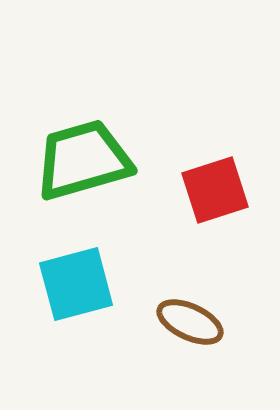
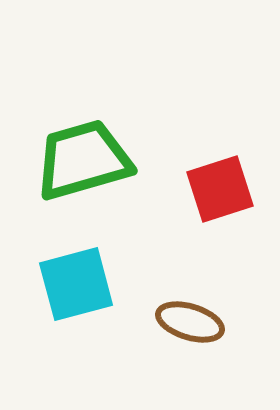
red square: moved 5 px right, 1 px up
brown ellipse: rotated 8 degrees counterclockwise
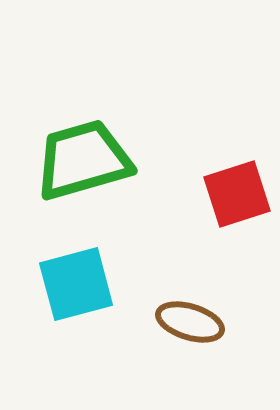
red square: moved 17 px right, 5 px down
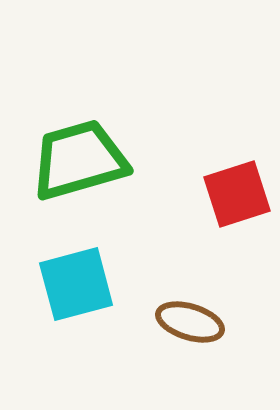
green trapezoid: moved 4 px left
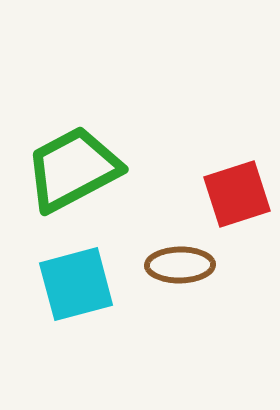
green trapezoid: moved 6 px left, 9 px down; rotated 12 degrees counterclockwise
brown ellipse: moved 10 px left, 57 px up; rotated 18 degrees counterclockwise
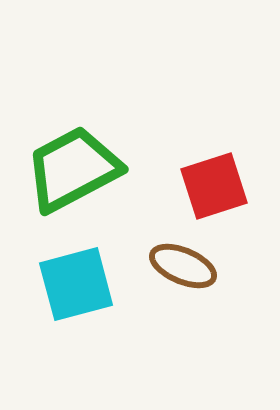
red square: moved 23 px left, 8 px up
brown ellipse: moved 3 px right, 1 px down; rotated 24 degrees clockwise
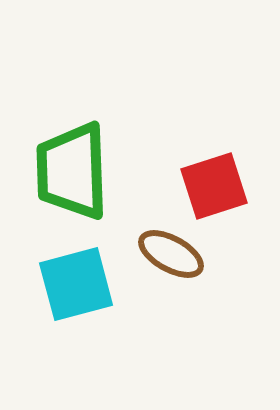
green trapezoid: moved 1 px left, 2 px down; rotated 64 degrees counterclockwise
brown ellipse: moved 12 px left, 12 px up; rotated 6 degrees clockwise
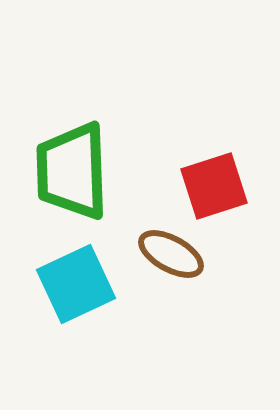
cyan square: rotated 10 degrees counterclockwise
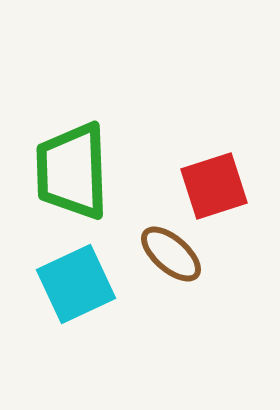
brown ellipse: rotated 12 degrees clockwise
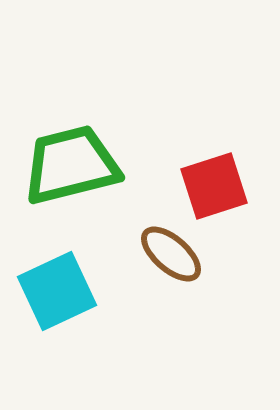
green trapezoid: moved 1 px left, 6 px up; rotated 78 degrees clockwise
cyan square: moved 19 px left, 7 px down
